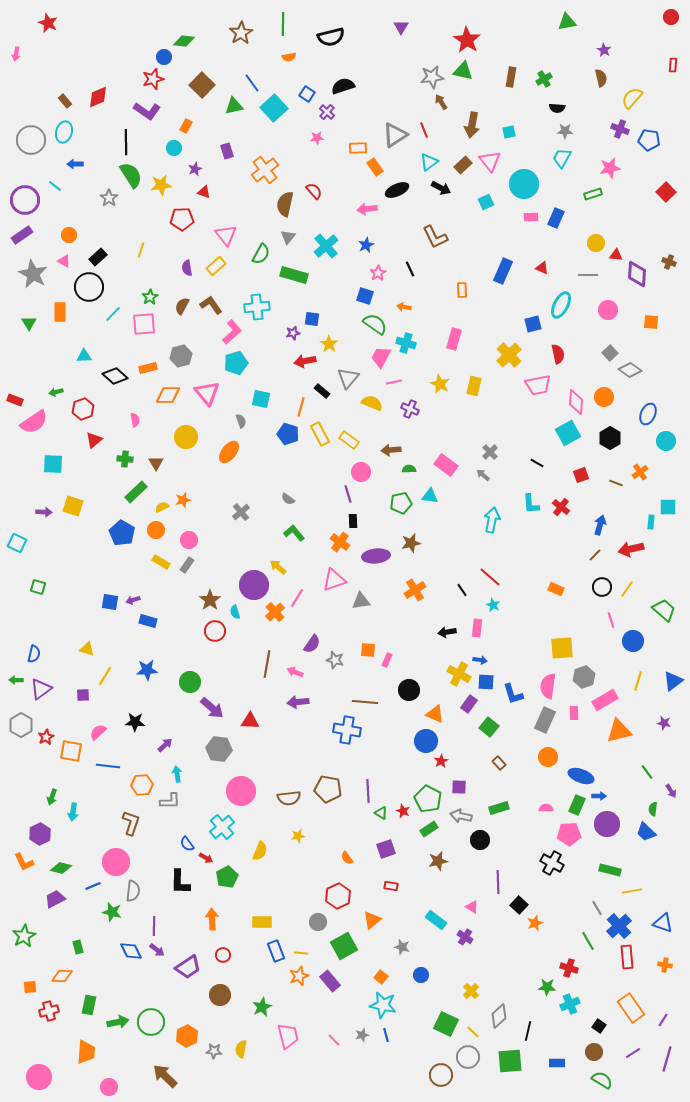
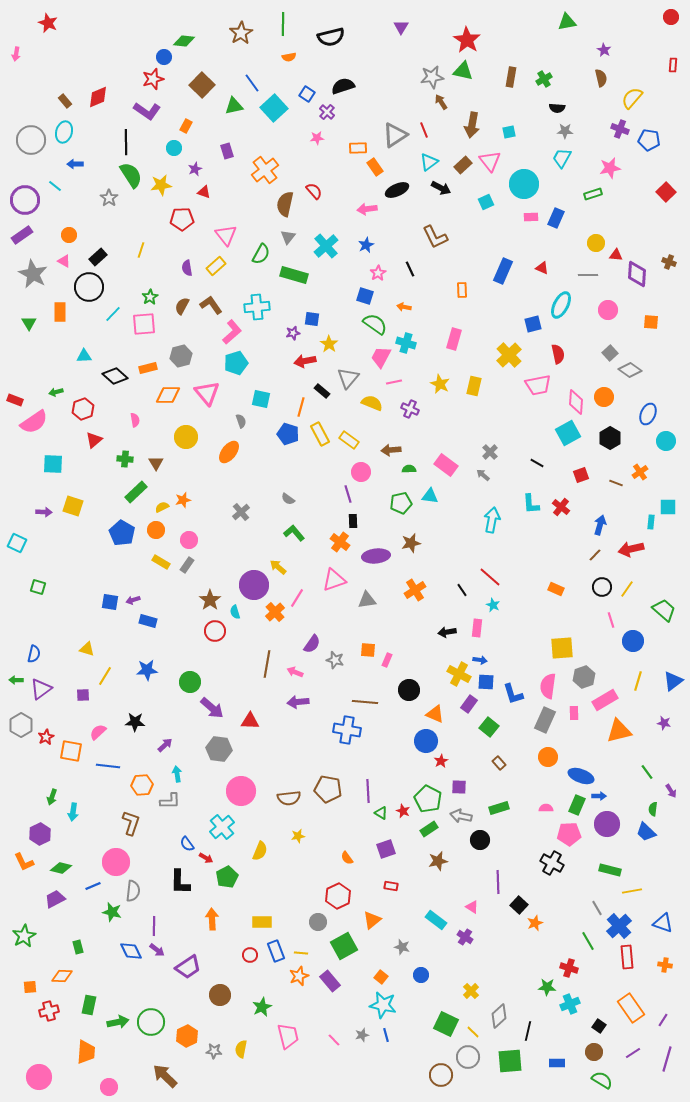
gray triangle at (361, 601): moved 6 px right, 1 px up
red circle at (223, 955): moved 27 px right
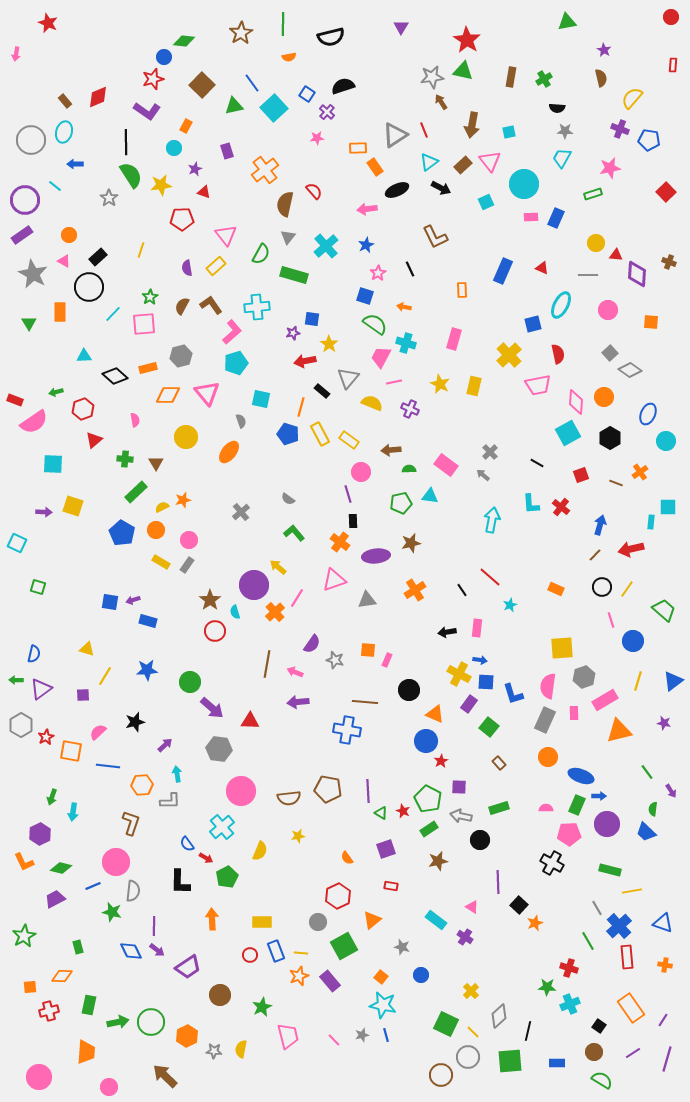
cyan star at (493, 605): moved 17 px right; rotated 24 degrees clockwise
black star at (135, 722): rotated 18 degrees counterclockwise
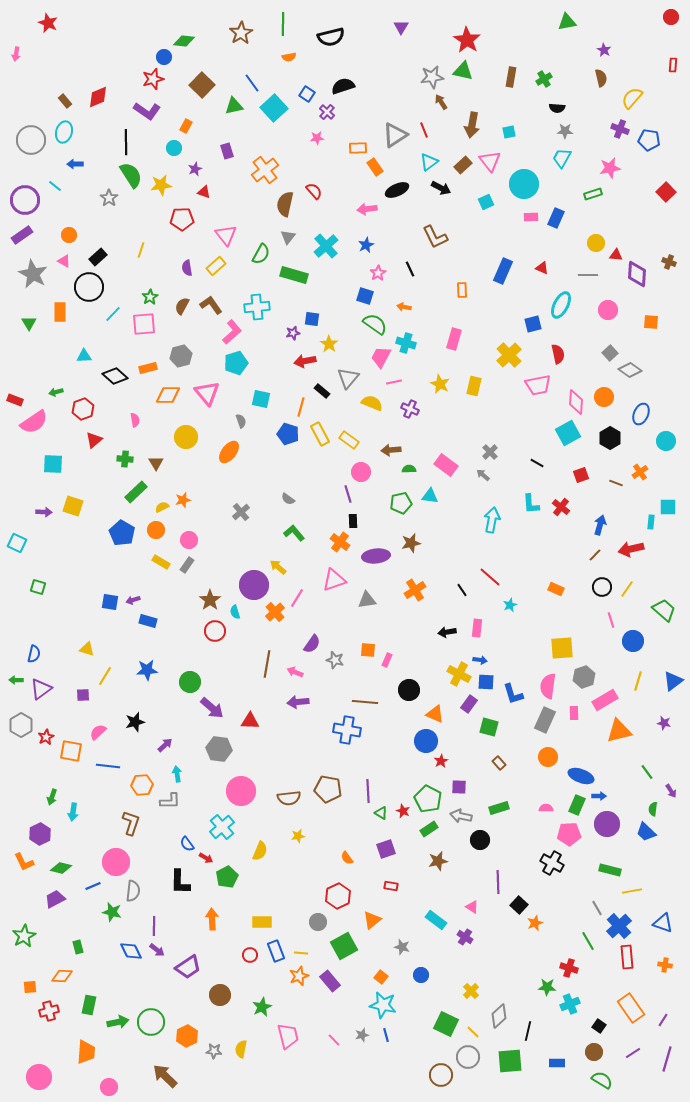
blue ellipse at (648, 414): moved 7 px left
green square at (489, 727): rotated 24 degrees counterclockwise
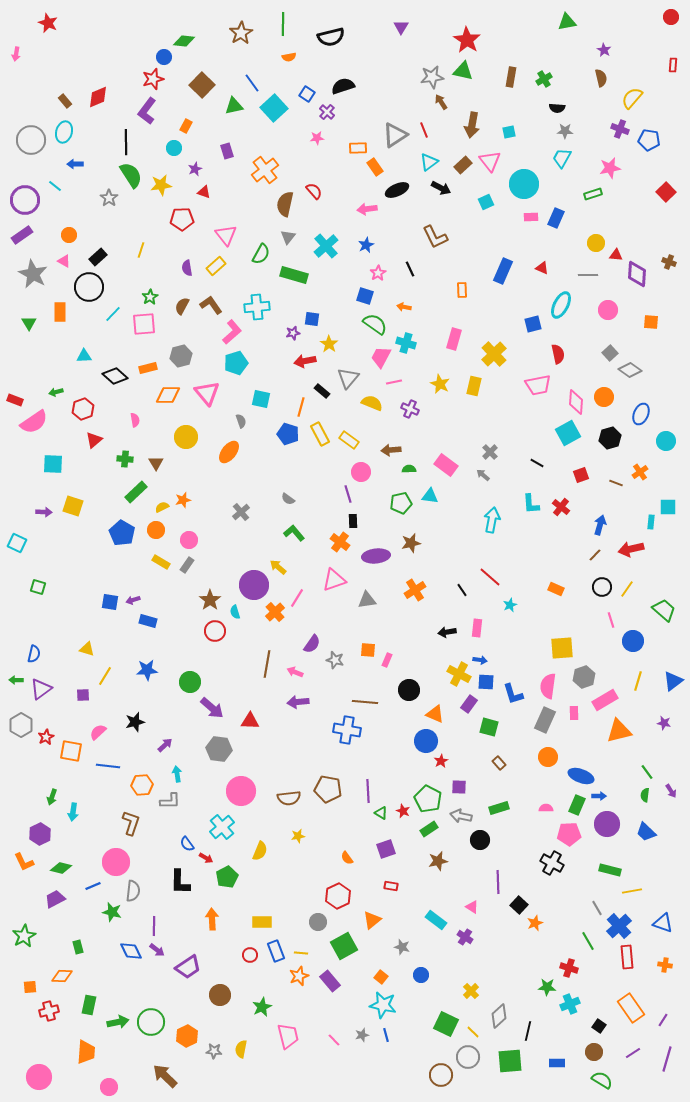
purple L-shape at (147, 111): rotated 92 degrees clockwise
yellow cross at (509, 355): moved 15 px left, 1 px up
black hexagon at (610, 438): rotated 15 degrees clockwise
green semicircle at (653, 809): moved 8 px left, 14 px up
